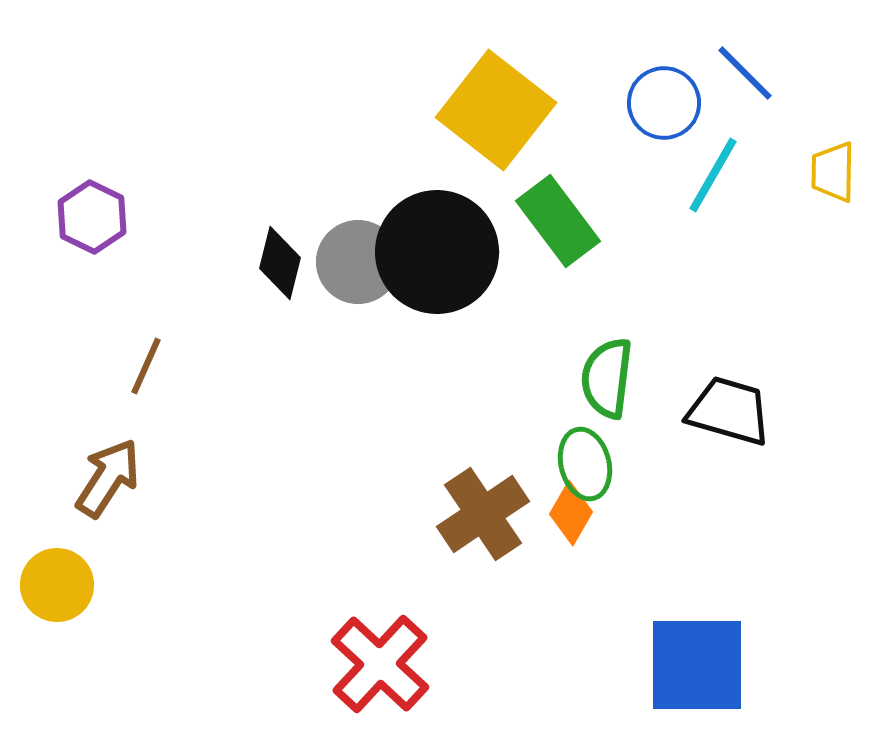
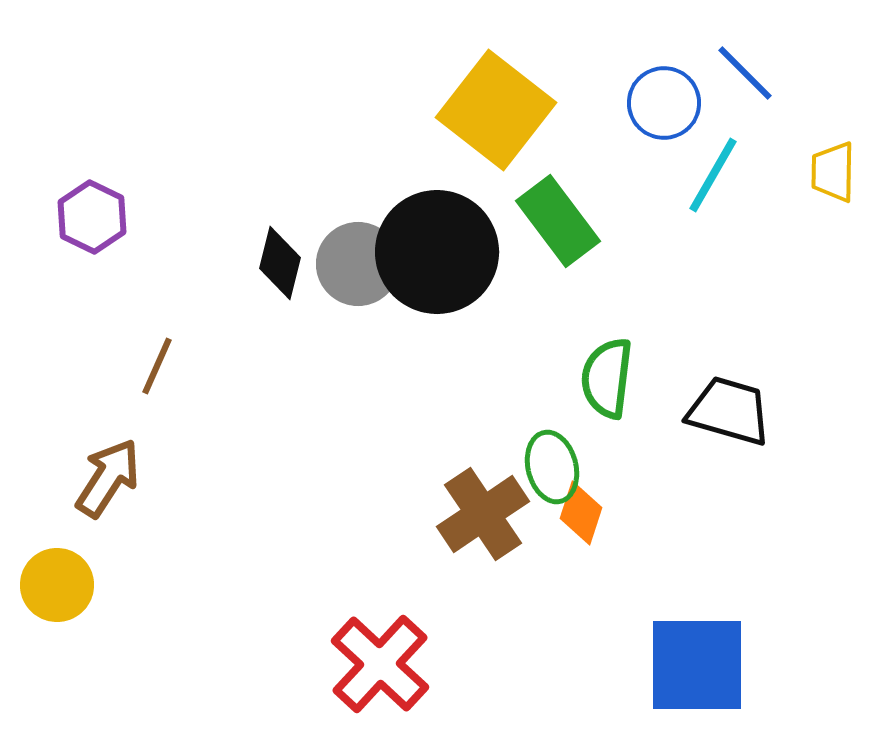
gray circle: moved 2 px down
brown line: moved 11 px right
green ellipse: moved 33 px left, 3 px down
orange diamond: moved 10 px right; rotated 12 degrees counterclockwise
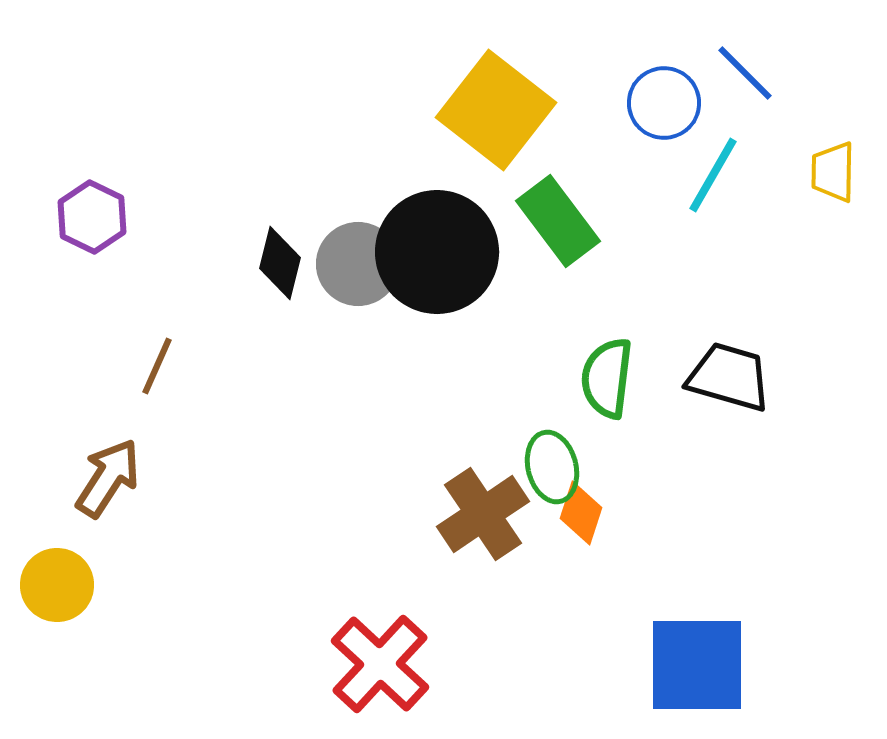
black trapezoid: moved 34 px up
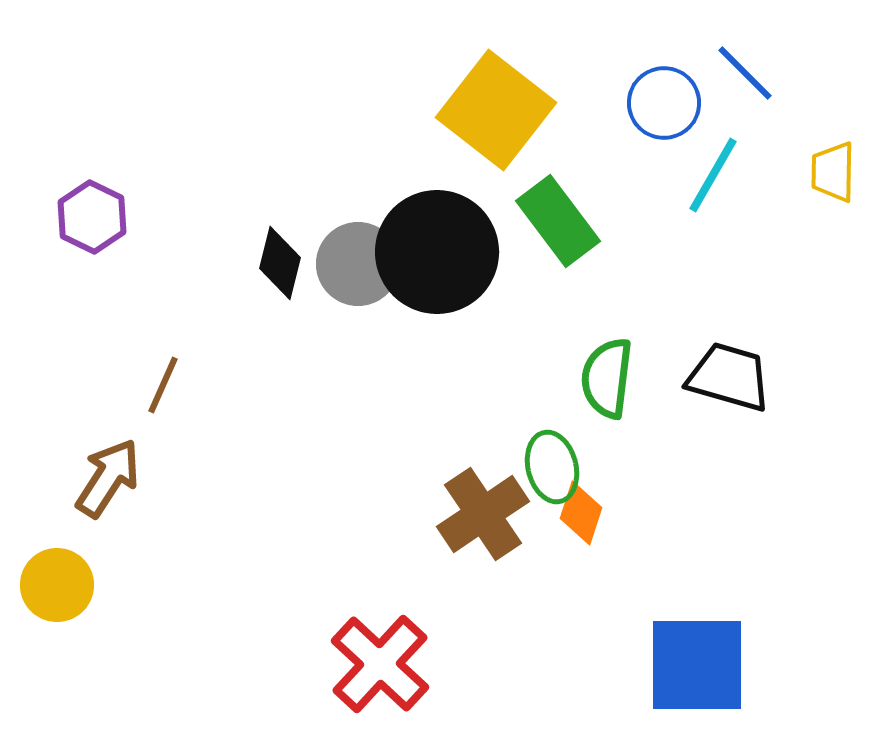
brown line: moved 6 px right, 19 px down
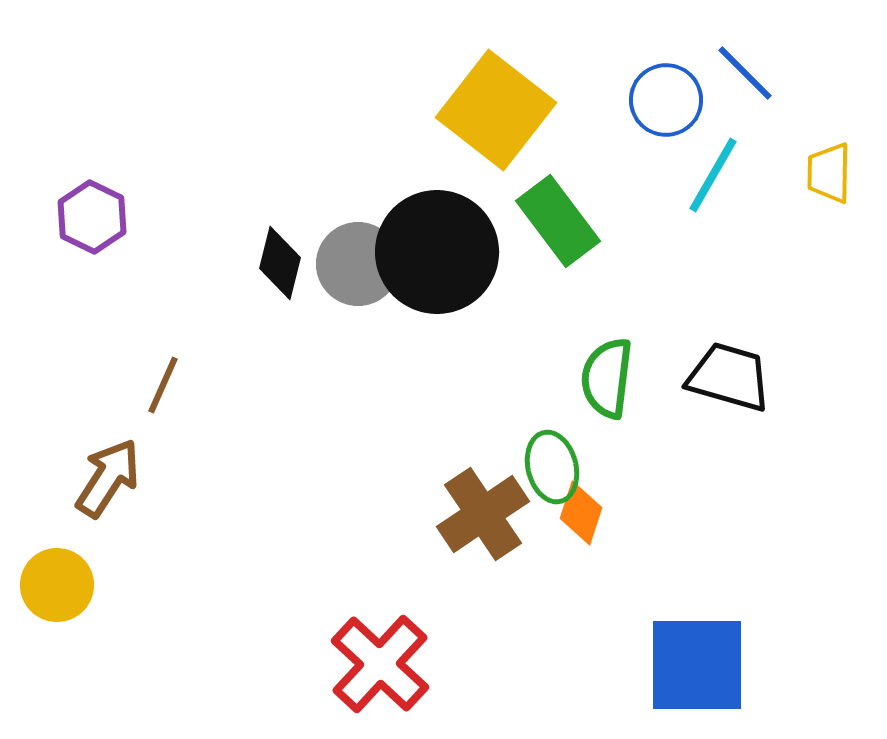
blue circle: moved 2 px right, 3 px up
yellow trapezoid: moved 4 px left, 1 px down
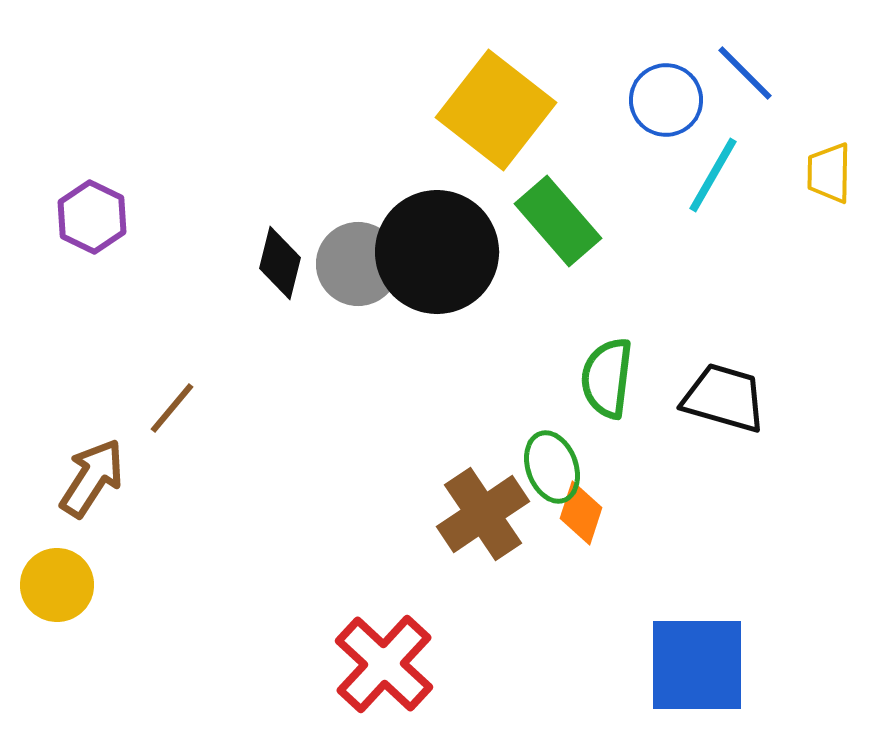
green rectangle: rotated 4 degrees counterclockwise
black trapezoid: moved 5 px left, 21 px down
brown line: moved 9 px right, 23 px down; rotated 16 degrees clockwise
green ellipse: rotated 6 degrees counterclockwise
brown arrow: moved 16 px left
red cross: moved 4 px right
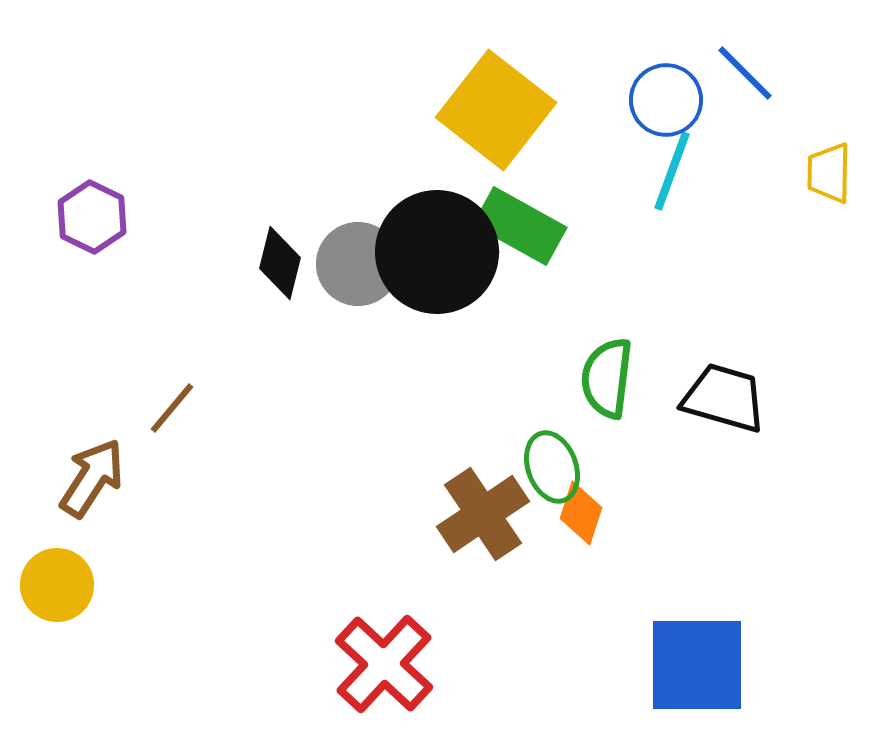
cyan line: moved 41 px left, 4 px up; rotated 10 degrees counterclockwise
green rectangle: moved 38 px left, 5 px down; rotated 20 degrees counterclockwise
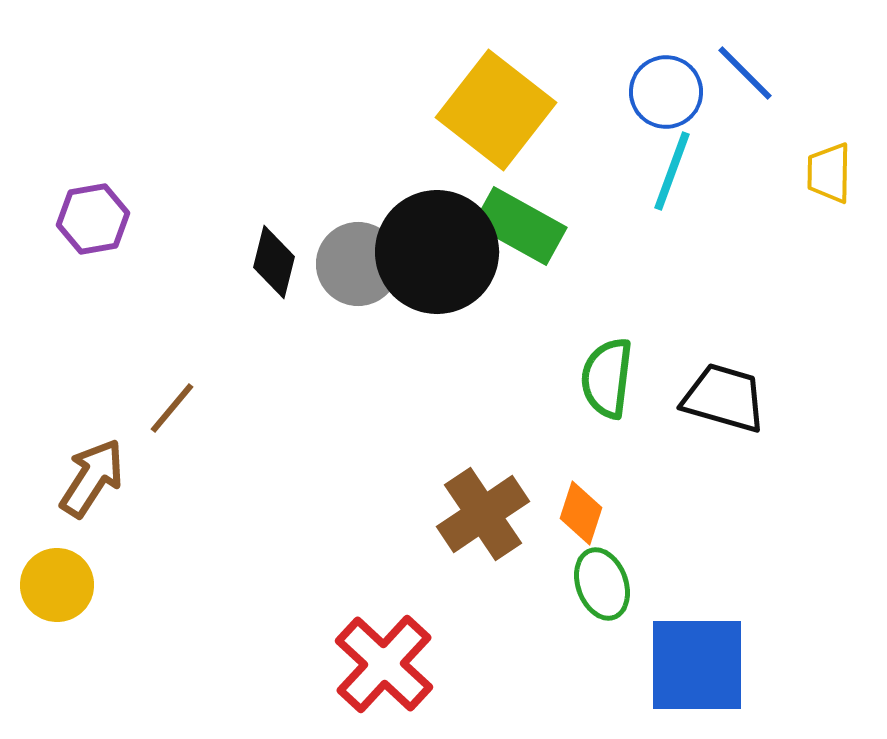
blue circle: moved 8 px up
purple hexagon: moved 1 px right, 2 px down; rotated 24 degrees clockwise
black diamond: moved 6 px left, 1 px up
green ellipse: moved 50 px right, 117 px down
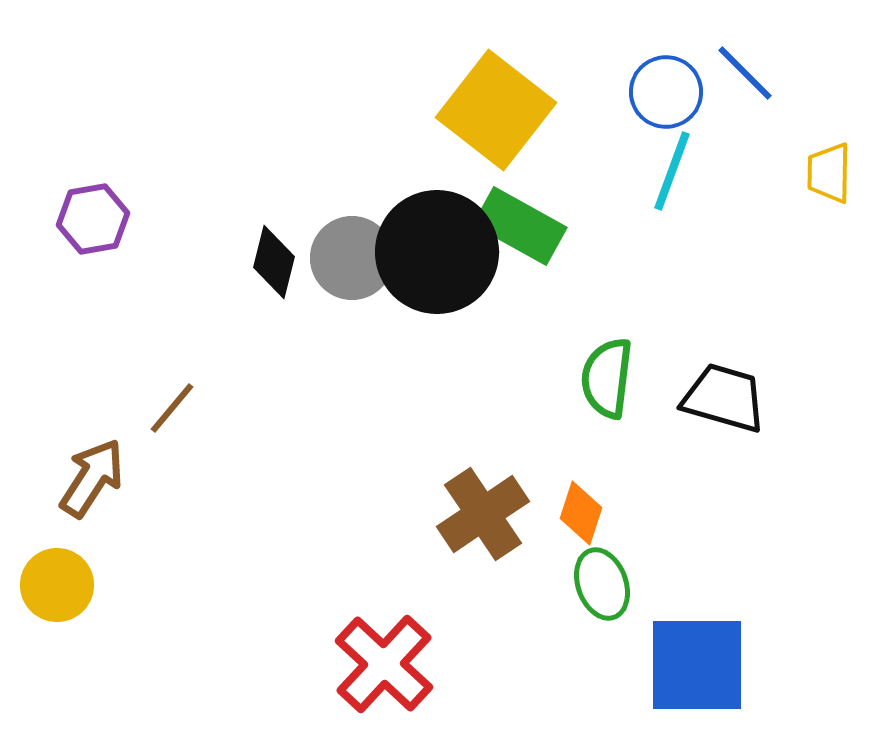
gray circle: moved 6 px left, 6 px up
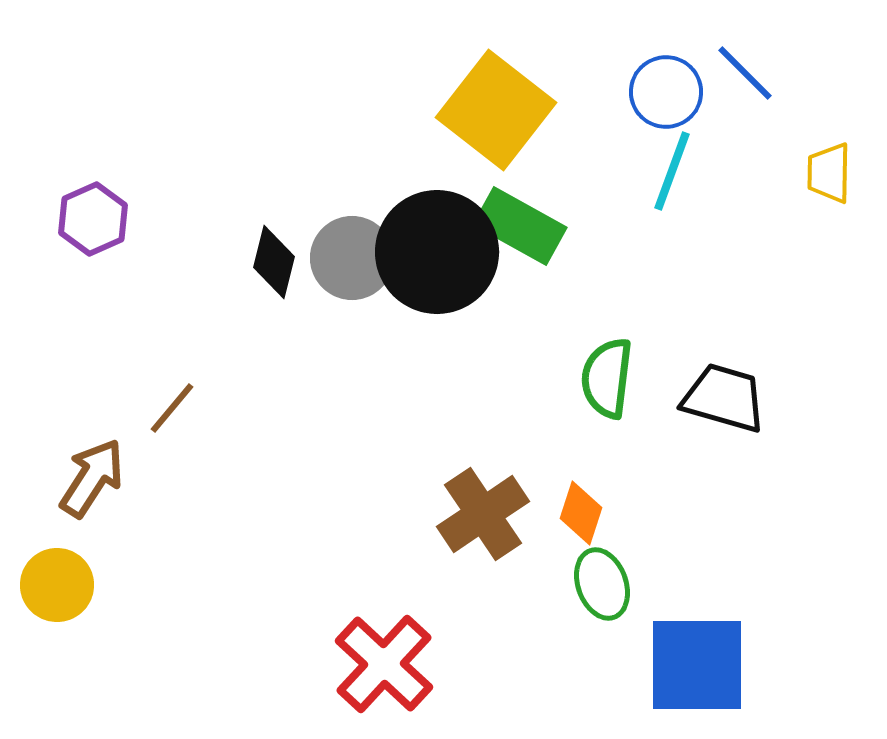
purple hexagon: rotated 14 degrees counterclockwise
